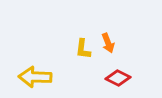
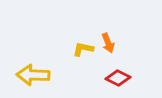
yellow L-shape: rotated 95 degrees clockwise
yellow arrow: moved 2 px left, 2 px up
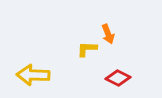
orange arrow: moved 9 px up
yellow L-shape: moved 4 px right; rotated 10 degrees counterclockwise
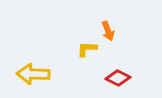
orange arrow: moved 3 px up
yellow arrow: moved 1 px up
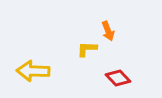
yellow arrow: moved 3 px up
red diamond: rotated 20 degrees clockwise
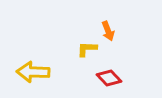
yellow arrow: moved 1 px down
red diamond: moved 9 px left
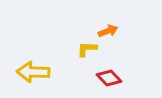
orange arrow: rotated 90 degrees counterclockwise
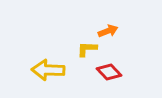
yellow arrow: moved 15 px right, 2 px up
red diamond: moved 6 px up
